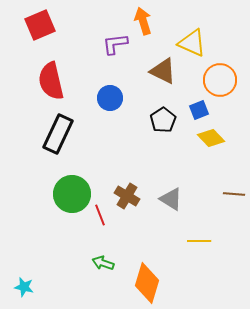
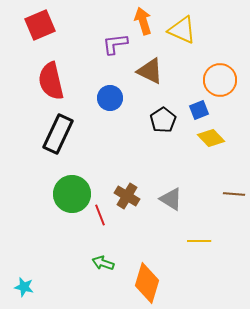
yellow triangle: moved 10 px left, 13 px up
brown triangle: moved 13 px left
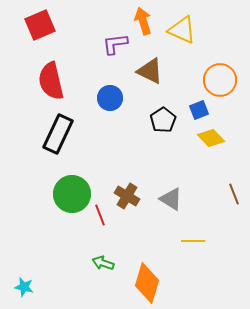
brown line: rotated 65 degrees clockwise
yellow line: moved 6 px left
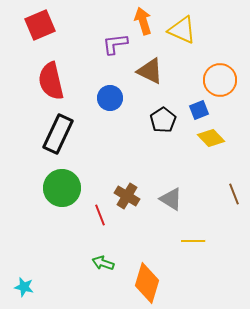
green circle: moved 10 px left, 6 px up
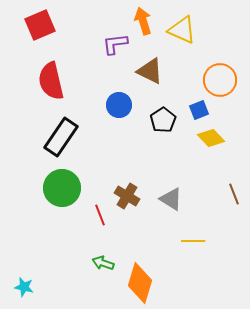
blue circle: moved 9 px right, 7 px down
black rectangle: moved 3 px right, 3 px down; rotated 9 degrees clockwise
orange diamond: moved 7 px left
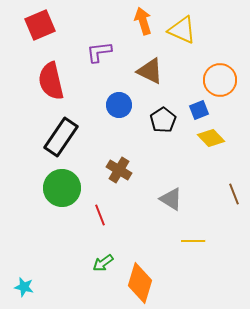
purple L-shape: moved 16 px left, 8 px down
brown cross: moved 8 px left, 26 px up
green arrow: rotated 55 degrees counterclockwise
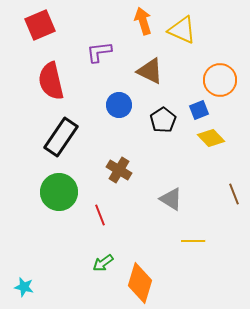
green circle: moved 3 px left, 4 px down
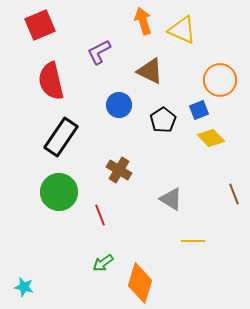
purple L-shape: rotated 20 degrees counterclockwise
